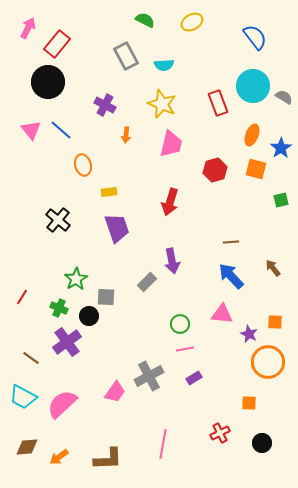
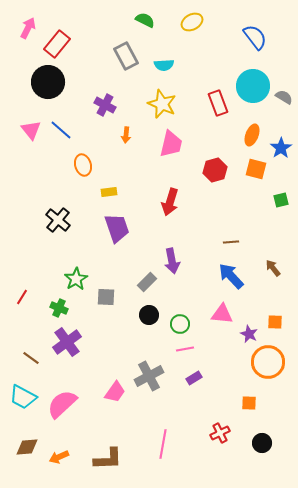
black circle at (89, 316): moved 60 px right, 1 px up
orange arrow at (59, 457): rotated 12 degrees clockwise
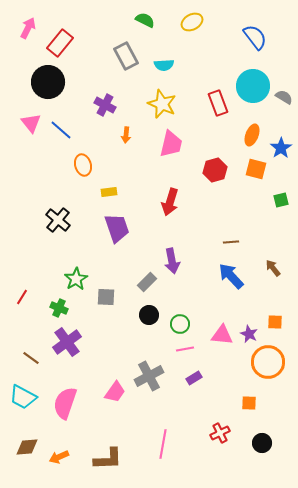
red rectangle at (57, 44): moved 3 px right, 1 px up
pink triangle at (31, 130): moved 7 px up
pink triangle at (222, 314): moved 21 px down
pink semicircle at (62, 404): moved 3 px right, 1 px up; rotated 28 degrees counterclockwise
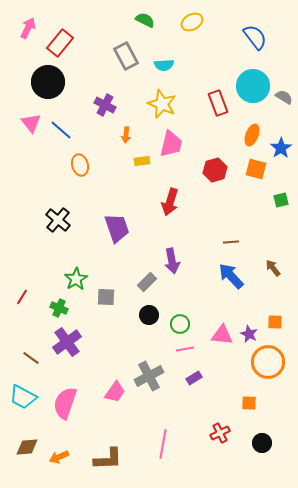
orange ellipse at (83, 165): moved 3 px left
yellow rectangle at (109, 192): moved 33 px right, 31 px up
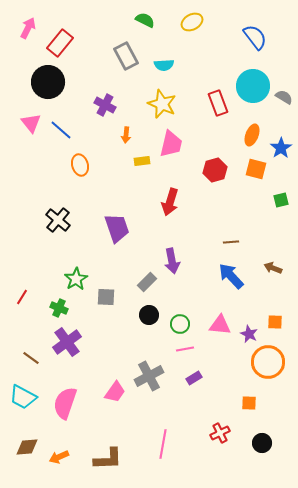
brown arrow at (273, 268): rotated 30 degrees counterclockwise
pink triangle at (222, 335): moved 2 px left, 10 px up
